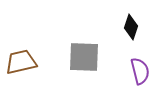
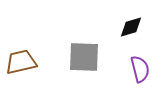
black diamond: rotated 55 degrees clockwise
purple semicircle: moved 2 px up
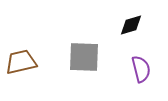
black diamond: moved 2 px up
purple semicircle: moved 1 px right
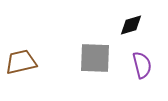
gray square: moved 11 px right, 1 px down
purple semicircle: moved 1 px right, 4 px up
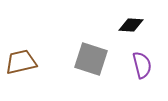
black diamond: rotated 20 degrees clockwise
gray square: moved 4 px left, 1 px down; rotated 16 degrees clockwise
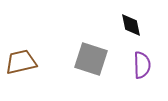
black diamond: rotated 75 degrees clockwise
purple semicircle: rotated 12 degrees clockwise
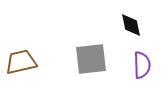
gray square: rotated 24 degrees counterclockwise
